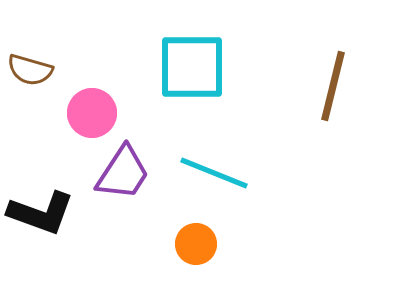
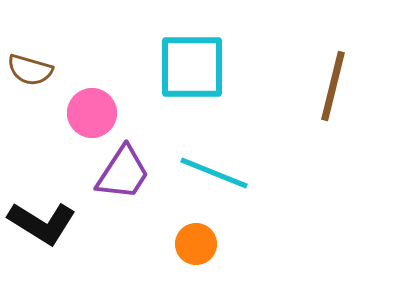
black L-shape: moved 1 px right, 10 px down; rotated 12 degrees clockwise
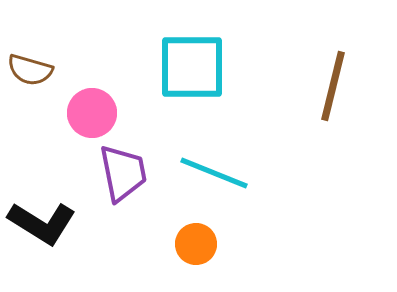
purple trapezoid: rotated 44 degrees counterclockwise
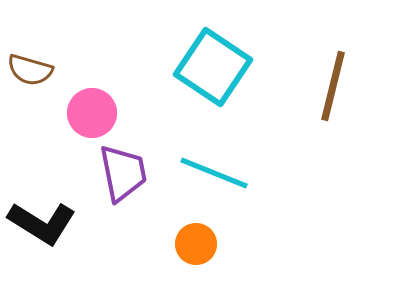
cyan square: moved 21 px right; rotated 34 degrees clockwise
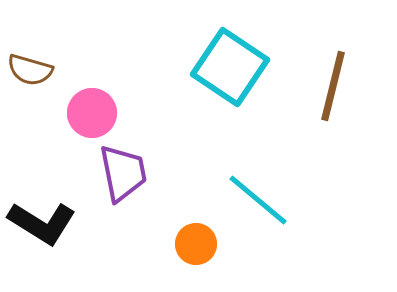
cyan square: moved 17 px right
cyan line: moved 44 px right, 27 px down; rotated 18 degrees clockwise
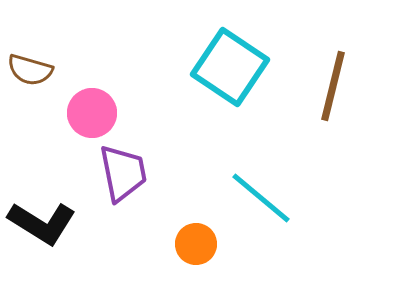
cyan line: moved 3 px right, 2 px up
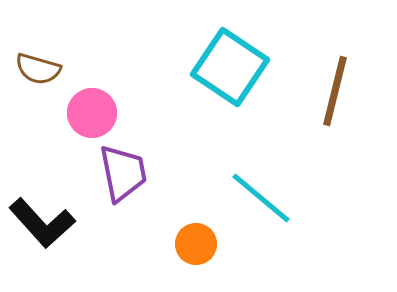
brown semicircle: moved 8 px right, 1 px up
brown line: moved 2 px right, 5 px down
black L-shape: rotated 16 degrees clockwise
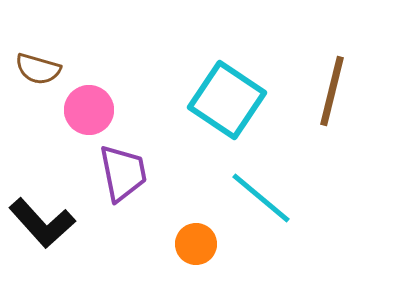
cyan square: moved 3 px left, 33 px down
brown line: moved 3 px left
pink circle: moved 3 px left, 3 px up
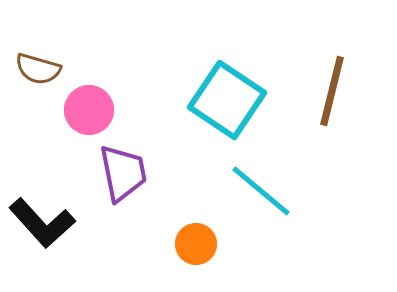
cyan line: moved 7 px up
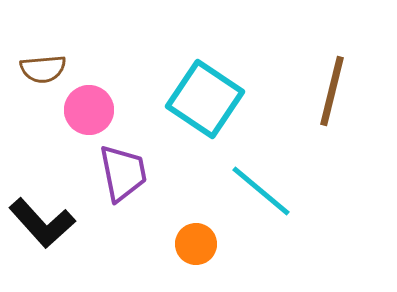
brown semicircle: moved 5 px right; rotated 21 degrees counterclockwise
cyan square: moved 22 px left, 1 px up
